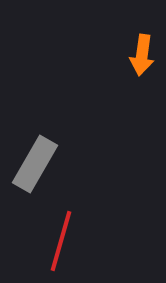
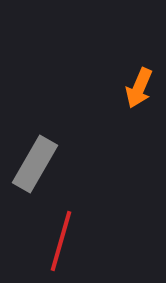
orange arrow: moved 3 px left, 33 px down; rotated 15 degrees clockwise
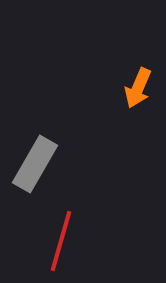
orange arrow: moved 1 px left
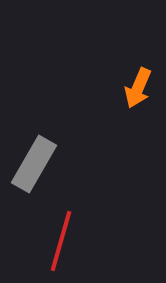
gray rectangle: moved 1 px left
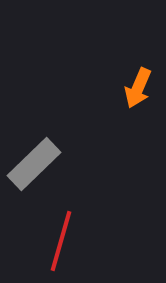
gray rectangle: rotated 16 degrees clockwise
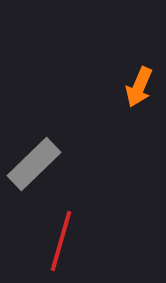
orange arrow: moved 1 px right, 1 px up
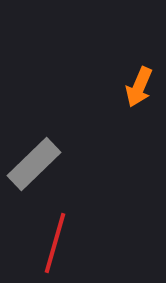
red line: moved 6 px left, 2 px down
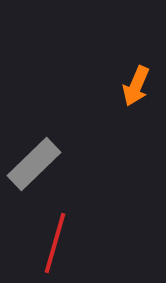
orange arrow: moved 3 px left, 1 px up
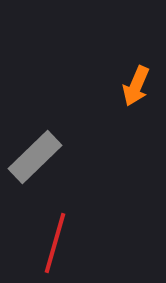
gray rectangle: moved 1 px right, 7 px up
